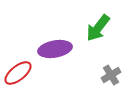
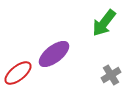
green arrow: moved 6 px right, 5 px up
purple ellipse: moved 1 px left, 5 px down; rotated 28 degrees counterclockwise
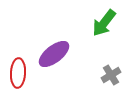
red ellipse: rotated 48 degrees counterclockwise
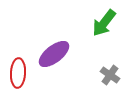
gray cross: moved 1 px left; rotated 24 degrees counterclockwise
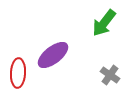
purple ellipse: moved 1 px left, 1 px down
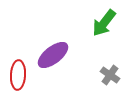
red ellipse: moved 2 px down
